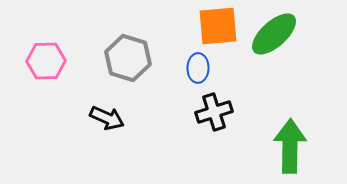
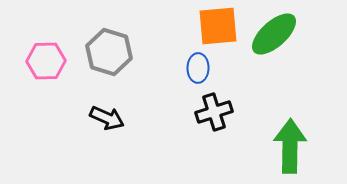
gray hexagon: moved 19 px left, 6 px up
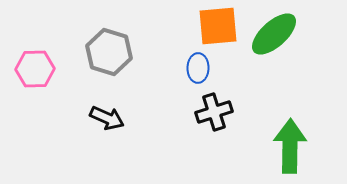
pink hexagon: moved 11 px left, 8 px down
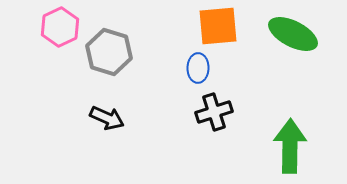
green ellipse: moved 19 px right; rotated 69 degrees clockwise
pink hexagon: moved 25 px right, 42 px up; rotated 24 degrees counterclockwise
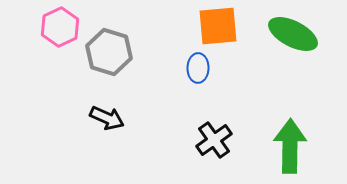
black cross: moved 28 px down; rotated 18 degrees counterclockwise
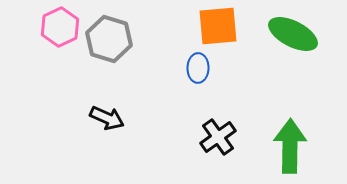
gray hexagon: moved 13 px up
black cross: moved 4 px right, 3 px up
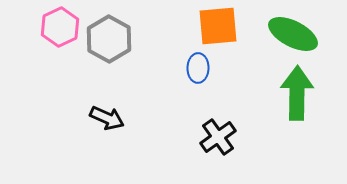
gray hexagon: rotated 12 degrees clockwise
green arrow: moved 7 px right, 53 px up
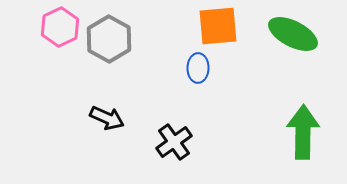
green arrow: moved 6 px right, 39 px down
black cross: moved 44 px left, 5 px down
